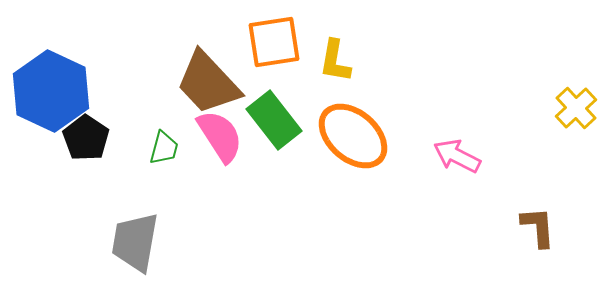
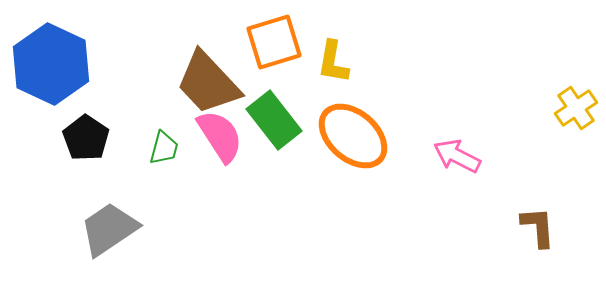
orange square: rotated 8 degrees counterclockwise
yellow L-shape: moved 2 px left, 1 px down
blue hexagon: moved 27 px up
yellow cross: rotated 9 degrees clockwise
gray trapezoid: moved 26 px left, 13 px up; rotated 46 degrees clockwise
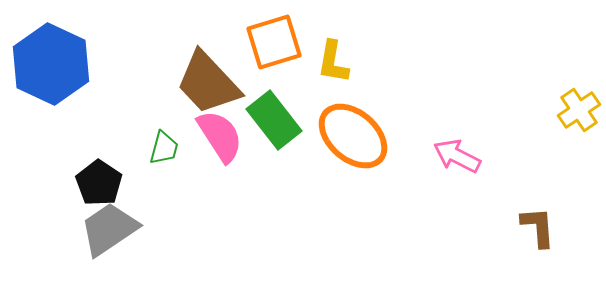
yellow cross: moved 3 px right, 2 px down
black pentagon: moved 13 px right, 45 px down
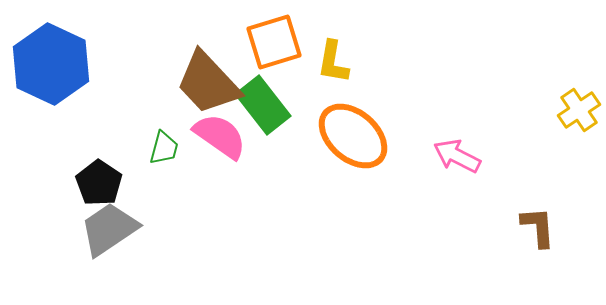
green rectangle: moved 11 px left, 15 px up
pink semicircle: rotated 22 degrees counterclockwise
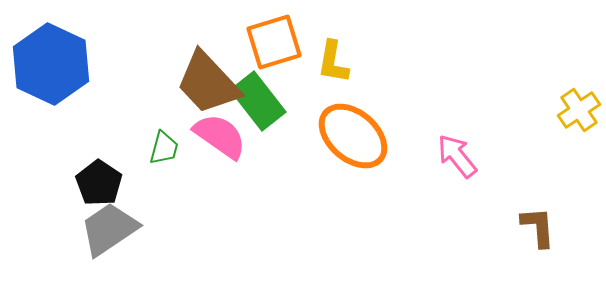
green rectangle: moved 5 px left, 4 px up
pink arrow: rotated 24 degrees clockwise
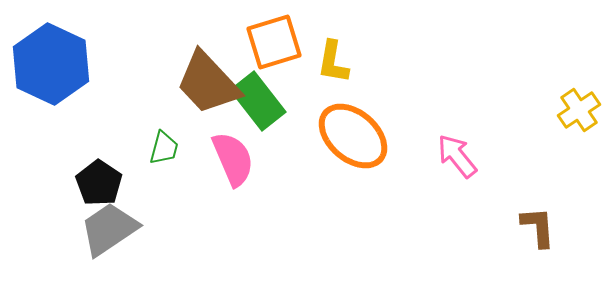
pink semicircle: moved 13 px right, 23 px down; rotated 32 degrees clockwise
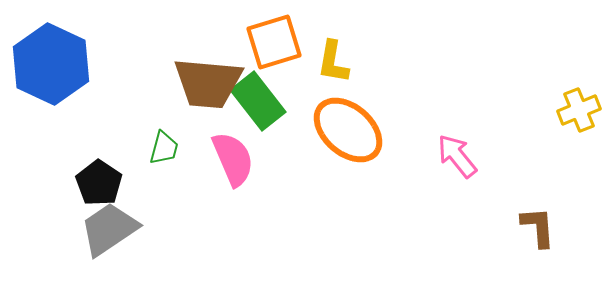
brown trapezoid: rotated 42 degrees counterclockwise
yellow cross: rotated 12 degrees clockwise
orange ellipse: moved 5 px left, 6 px up
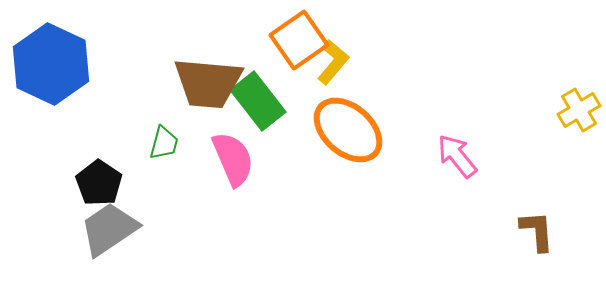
orange square: moved 25 px right, 2 px up; rotated 18 degrees counterclockwise
yellow L-shape: rotated 150 degrees counterclockwise
yellow cross: rotated 9 degrees counterclockwise
green trapezoid: moved 5 px up
brown L-shape: moved 1 px left, 4 px down
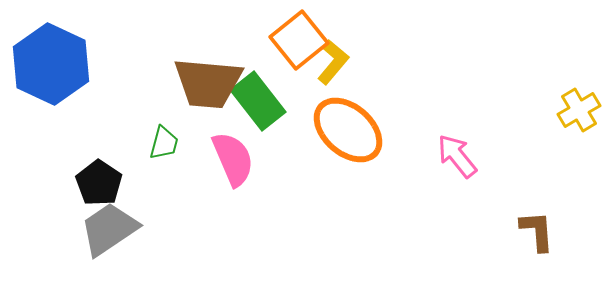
orange square: rotated 4 degrees counterclockwise
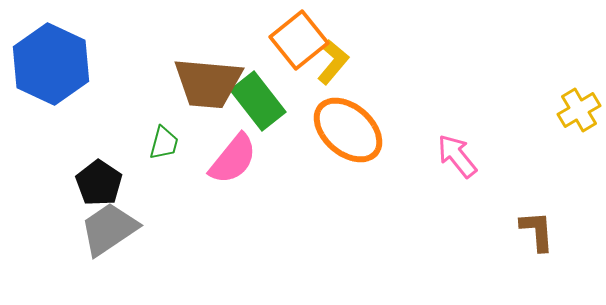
pink semicircle: rotated 62 degrees clockwise
